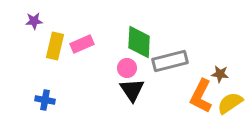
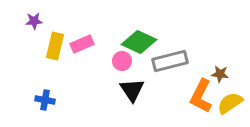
green diamond: rotated 68 degrees counterclockwise
pink circle: moved 5 px left, 7 px up
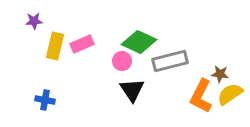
yellow semicircle: moved 9 px up
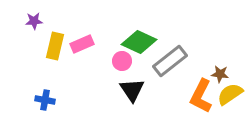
gray rectangle: rotated 24 degrees counterclockwise
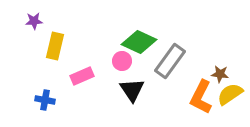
pink rectangle: moved 32 px down
gray rectangle: rotated 16 degrees counterclockwise
orange L-shape: moved 1 px down
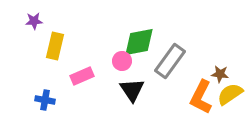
green diamond: rotated 36 degrees counterclockwise
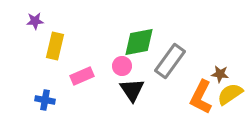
purple star: moved 1 px right
pink circle: moved 5 px down
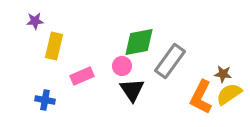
yellow rectangle: moved 1 px left
brown star: moved 3 px right
yellow semicircle: moved 1 px left
